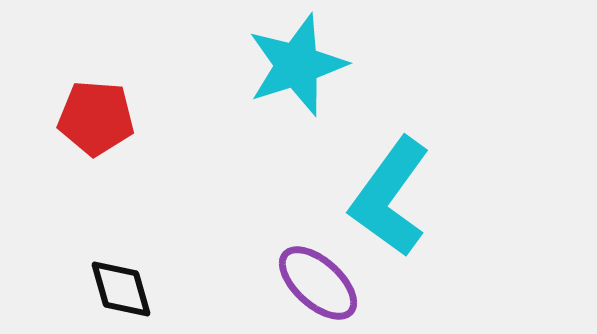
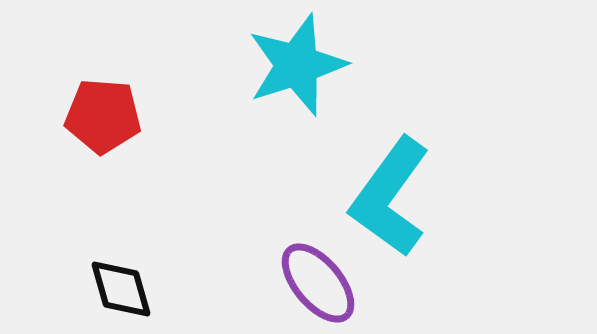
red pentagon: moved 7 px right, 2 px up
purple ellipse: rotated 8 degrees clockwise
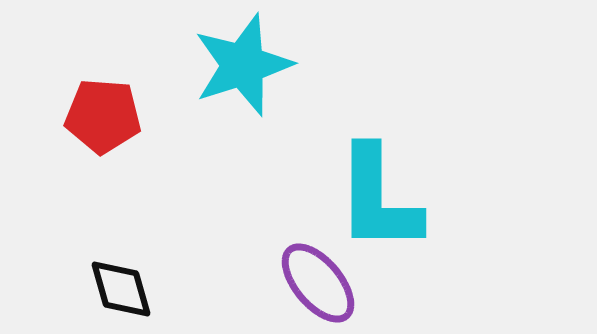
cyan star: moved 54 px left
cyan L-shape: moved 12 px left, 2 px down; rotated 36 degrees counterclockwise
